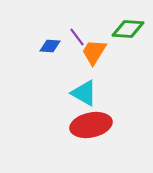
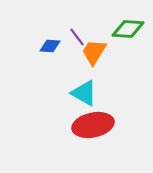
red ellipse: moved 2 px right
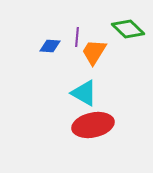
green diamond: rotated 40 degrees clockwise
purple line: rotated 42 degrees clockwise
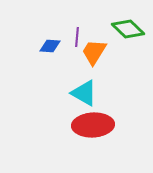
red ellipse: rotated 9 degrees clockwise
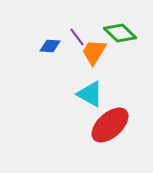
green diamond: moved 8 px left, 4 px down
purple line: rotated 42 degrees counterclockwise
cyan triangle: moved 6 px right, 1 px down
red ellipse: moved 17 px right; rotated 39 degrees counterclockwise
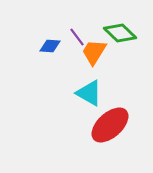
cyan triangle: moved 1 px left, 1 px up
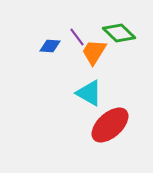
green diamond: moved 1 px left
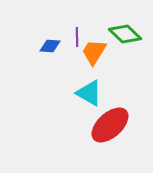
green diamond: moved 6 px right, 1 px down
purple line: rotated 36 degrees clockwise
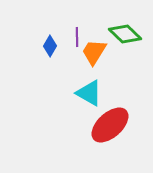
blue diamond: rotated 65 degrees counterclockwise
